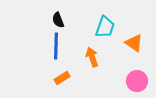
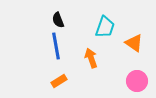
blue line: rotated 12 degrees counterclockwise
orange arrow: moved 1 px left, 1 px down
orange rectangle: moved 3 px left, 3 px down
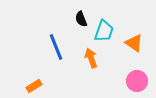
black semicircle: moved 23 px right, 1 px up
cyan trapezoid: moved 1 px left, 4 px down
blue line: moved 1 px down; rotated 12 degrees counterclockwise
orange rectangle: moved 25 px left, 5 px down
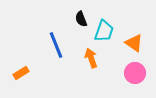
blue line: moved 2 px up
pink circle: moved 2 px left, 8 px up
orange rectangle: moved 13 px left, 13 px up
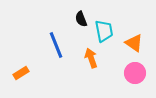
cyan trapezoid: rotated 30 degrees counterclockwise
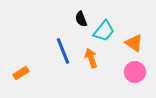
cyan trapezoid: rotated 50 degrees clockwise
blue line: moved 7 px right, 6 px down
pink circle: moved 1 px up
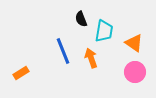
cyan trapezoid: rotated 30 degrees counterclockwise
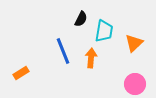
black semicircle: rotated 133 degrees counterclockwise
orange triangle: rotated 42 degrees clockwise
orange arrow: rotated 24 degrees clockwise
pink circle: moved 12 px down
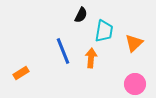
black semicircle: moved 4 px up
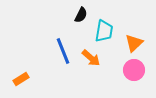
orange arrow: rotated 126 degrees clockwise
orange rectangle: moved 6 px down
pink circle: moved 1 px left, 14 px up
